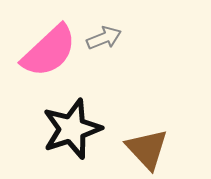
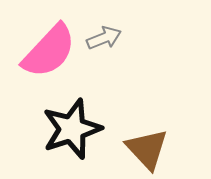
pink semicircle: rotated 4 degrees counterclockwise
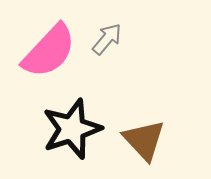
gray arrow: moved 3 px right, 1 px down; rotated 28 degrees counterclockwise
brown triangle: moved 3 px left, 9 px up
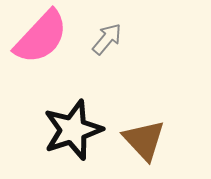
pink semicircle: moved 8 px left, 14 px up
black star: moved 1 px right, 1 px down
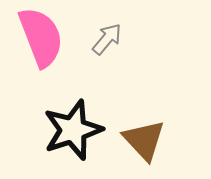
pink semicircle: rotated 64 degrees counterclockwise
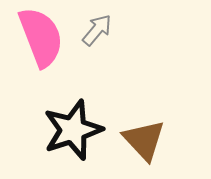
gray arrow: moved 10 px left, 9 px up
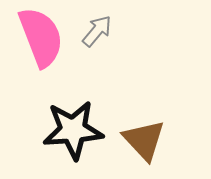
gray arrow: moved 1 px down
black star: rotated 14 degrees clockwise
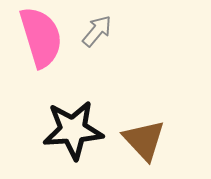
pink semicircle: rotated 4 degrees clockwise
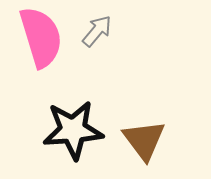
brown triangle: rotated 6 degrees clockwise
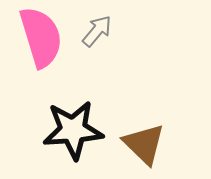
brown triangle: moved 4 px down; rotated 9 degrees counterclockwise
